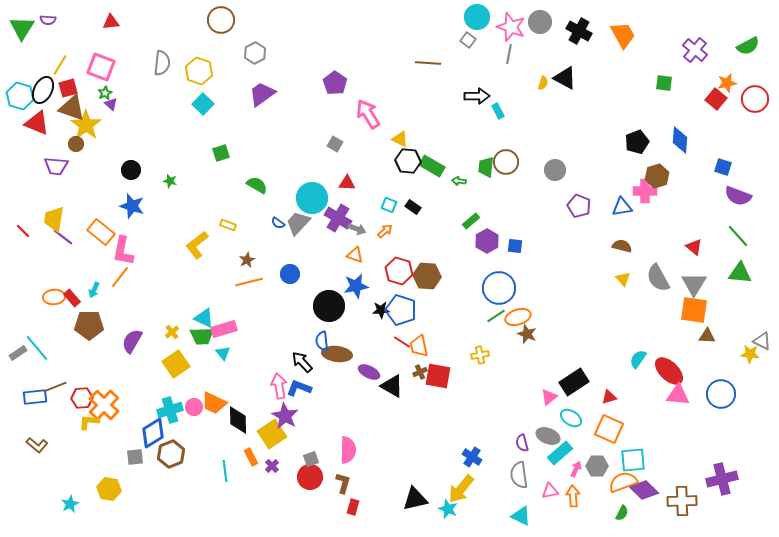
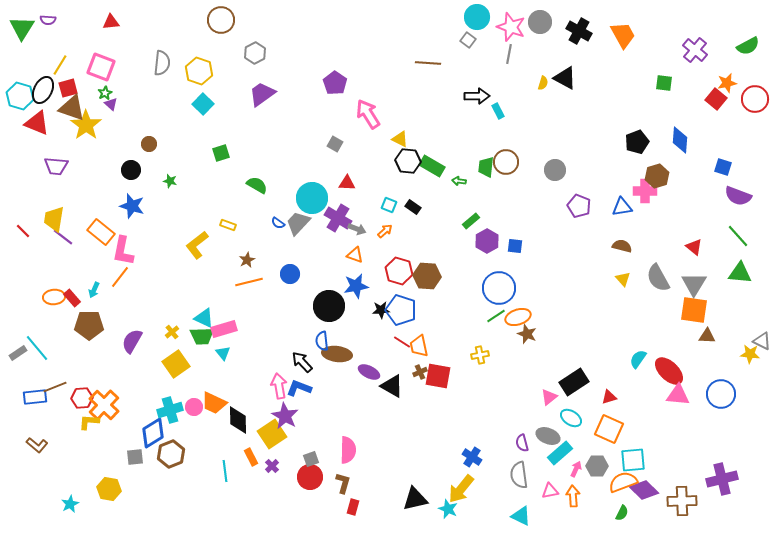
brown circle at (76, 144): moved 73 px right
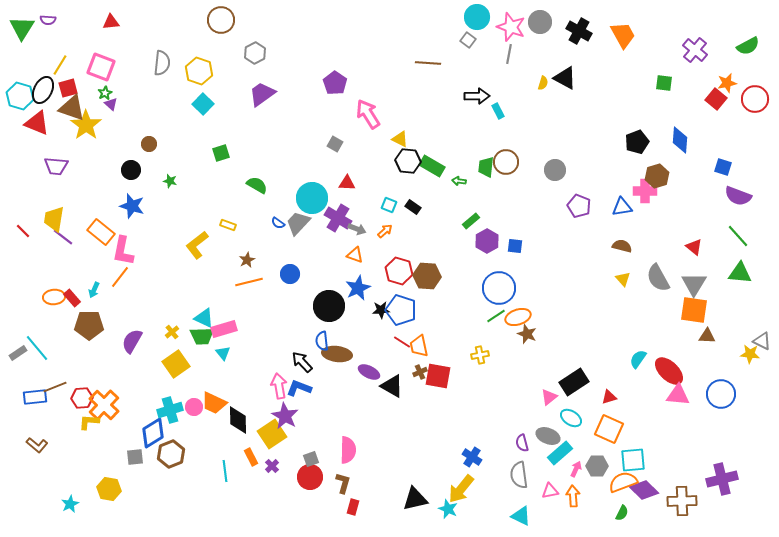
blue star at (356, 286): moved 2 px right, 2 px down; rotated 15 degrees counterclockwise
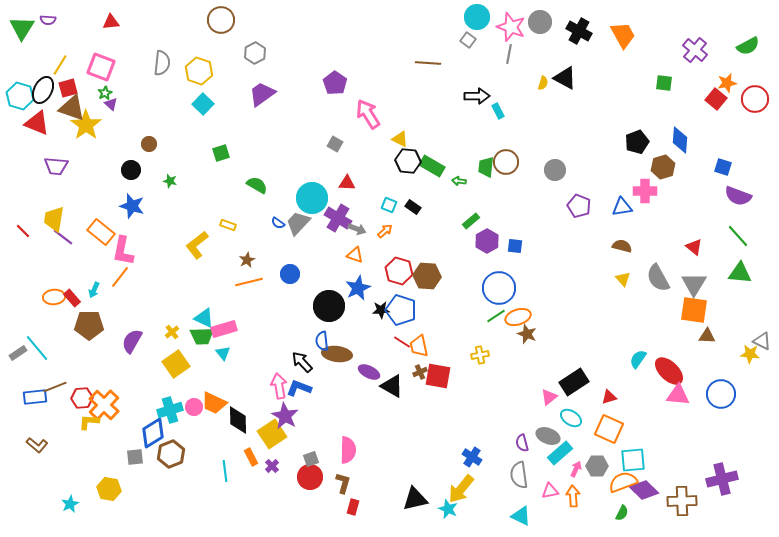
brown hexagon at (657, 176): moved 6 px right, 9 px up
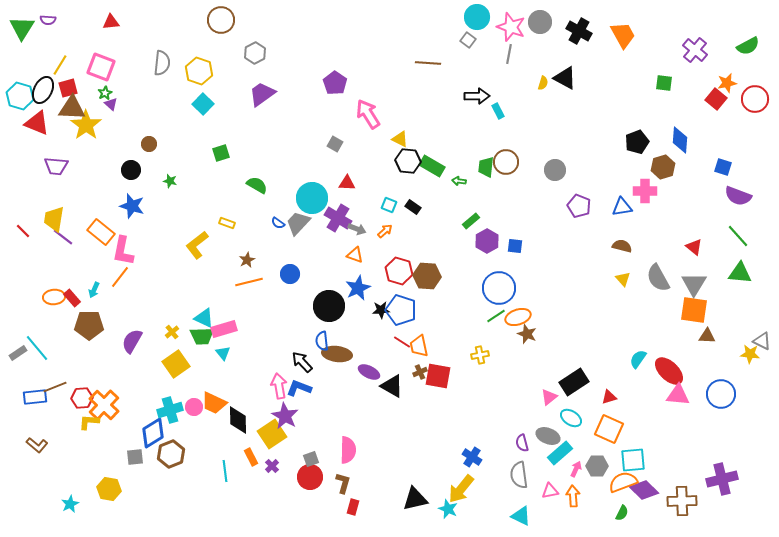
brown triangle at (72, 108): rotated 16 degrees counterclockwise
yellow rectangle at (228, 225): moved 1 px left, 2 px up
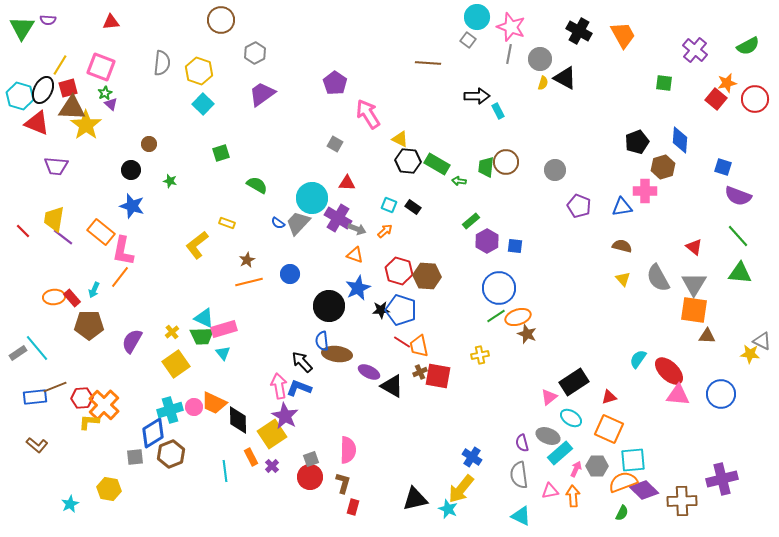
gray circle at (540, 22): moved 37 px down
green rectangle at (432, 166): moved 5 px right, 2 px up
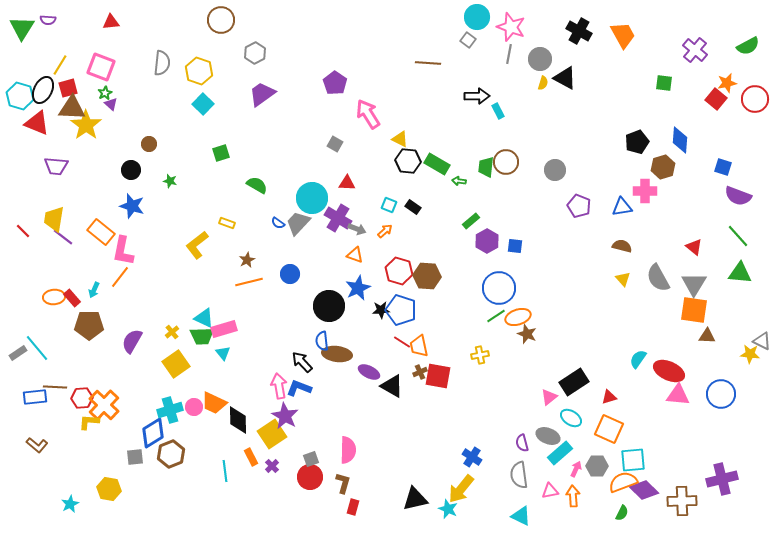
red ellipse at (669, 371): rotated 20 degrees counterclockwise
brown line at (55, 387): rotated 25 degrees clockwise
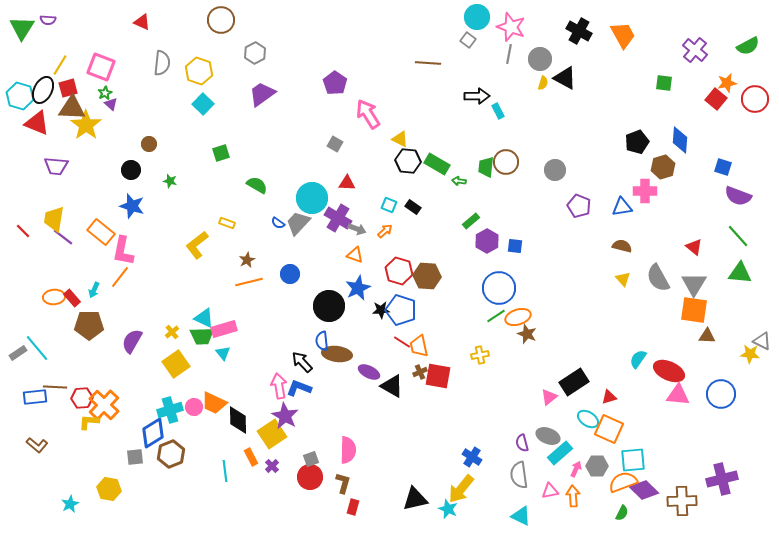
red triangle at (111, 22): moved 31 px right; rotated 30 degrees clockwise
cyan ellipse at (571, 418): moved 17 px right, 1 px down
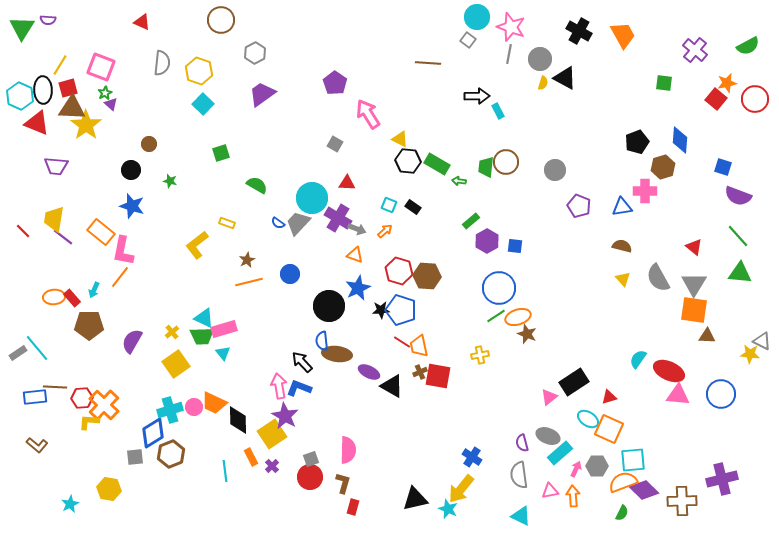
black ellipse at (43, 90): rotated 28 degrees counterclockwise
cyan hexagon at (20, 96): rotated 8 degrees clockwise
